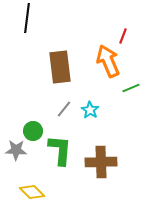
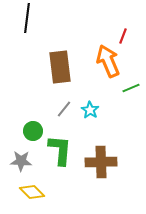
gray star: moved 5 px right, 11 px down
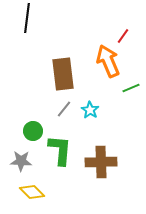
red line: rotated 14 degrees clockwise
brown rectangle: moved 3 px right, 7 px down
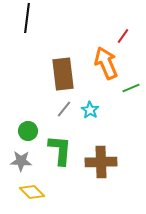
orange arrow: moved 2 px left, 2 px down
green circle: moved 5 px left
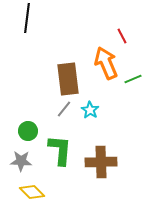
red line: moved 1 px left; rotated 63 degrees counterclockwise
brown rectangle: moved 5 px right, 5 px down
green line: moved 2 px right, 9 px up
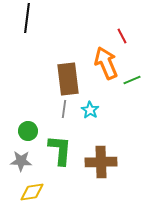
green line: moved 1 px left, 1 px down
gray line: rotated 30 degrees counterclockwise
yellow diamond: rotated 55 degrees counterclockwise
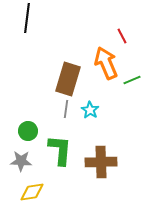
brown rectangle: rotated 24 degrees clockwise
gray line: moved 2 px right
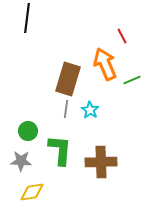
orange arrow: moved 1 px left, 1 px down
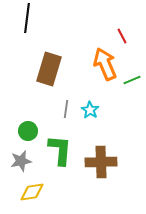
brown rectangle: moved 19 px left, 10 px up
gray star: rotated 15 degrees counterclockwise
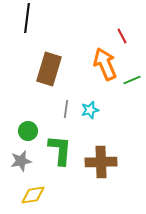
cyan star: rotated 24 degrees clockwise
yellow diamond: moved 1 px right, 3 px down
